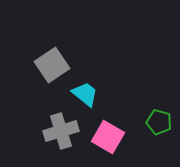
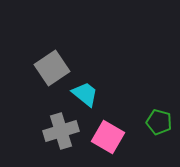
gray square: moved 3 px down
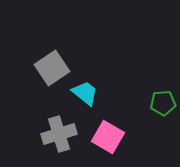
cyan trapezoid: moved 1 px up
green pentagon: moved 4 px right, 19 px up; rotated 20 degrees counterclockwise
gray cross: moved 2 px left, 3 px down
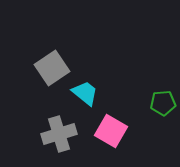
pink square: moved 3 px right, 6 px up
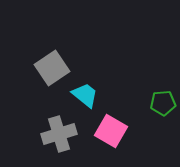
cyan trapezoid: moved 2 px down
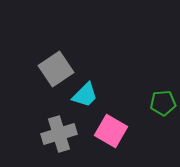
gray square: moved 4 px right, 1 px down
cyan trapezoid: rotated 96 degrees clockwise
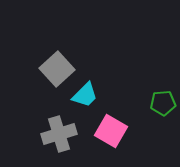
gray square: moved 1 px right; rotated 8 degrees counterclockwise
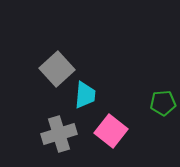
cyan trapezoid: rotated 40 degrees counterclockwise
pink square: rotated 8 degrees clockwise
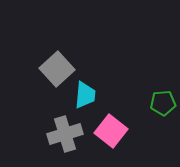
gray cross: moved 6 px right
